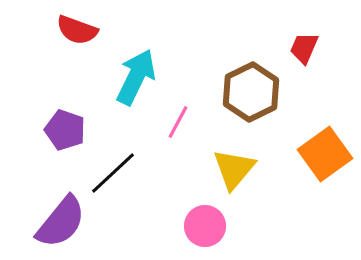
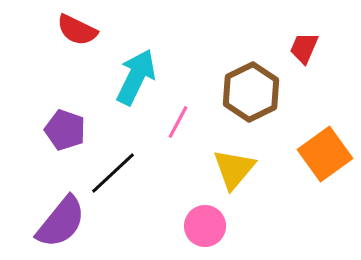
red semicircle: rotated 6 degrees clockwise
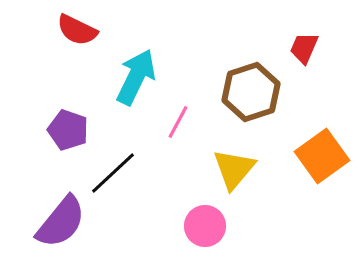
brown hexagon: rotated 8 degrees clockwise
purple pentagon: moved 3 px right
orange square: moved 3 px left, 2 px down
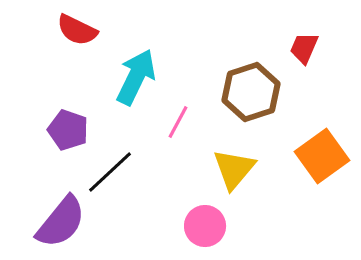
black line: moved 3 px left, 1 px up
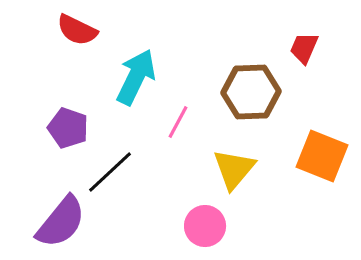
brown hexagon: rotated 16 degrees clockwise
purple pentagon: moved 2 px up
orange square: rotated 32 degrees counterclockwise
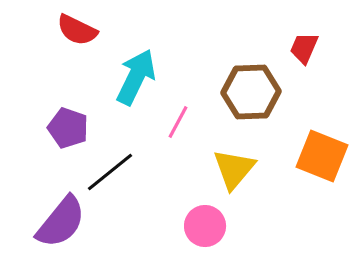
black line: rotated 4 degrees clockwise
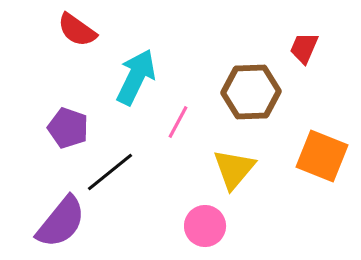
red semicircle: rotated 9 degrees clockwise
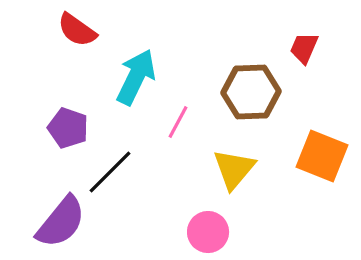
black line: rotated 6 degrees counterclockwise
pink circle: moved 3 px right, 6 px down
